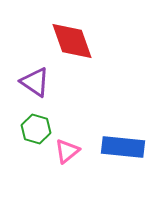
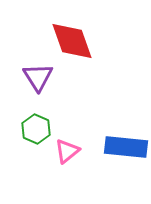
purple triangle: moved 3 px right, 5 px up; rotated 24 degrees clockwise
green hexagon: rotated 8 degrees clockwise
blue rectangle: moved 3 px right
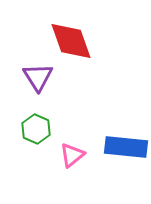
red diamond: moved 1 px left
pink triangle: moved 5 px right, 4 px down
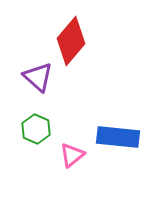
red diamond: rotated 60 degrees clockwise
purple triangle: rotated 16 degrees counterclockwise
blue rectangle: moved 8 px left, 10 px up
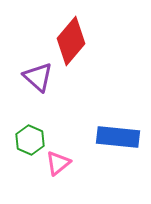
green hexagon: moved 6 px left, 11 px down
pink triangle: moved 14 px left, 8 px down
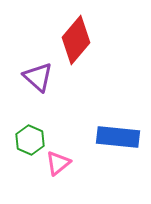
red diamond: moved 5 px right, 1 px up
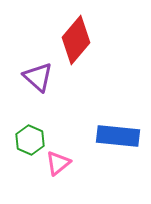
blue rectangle: moved 1 px up
